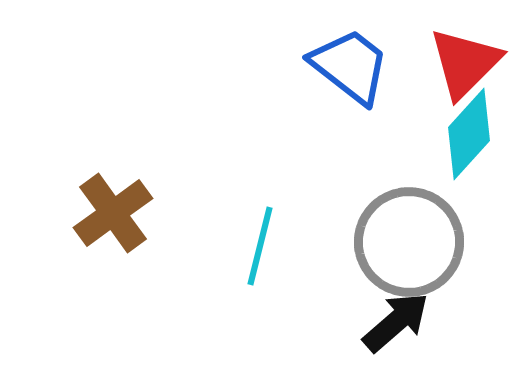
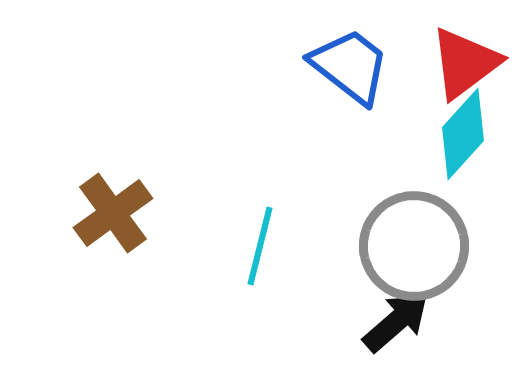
red triangle: rotated 8 degrees clockwise
cyan diamond: moved 6 px left
gray circle: moved 5 px right, 4 px down
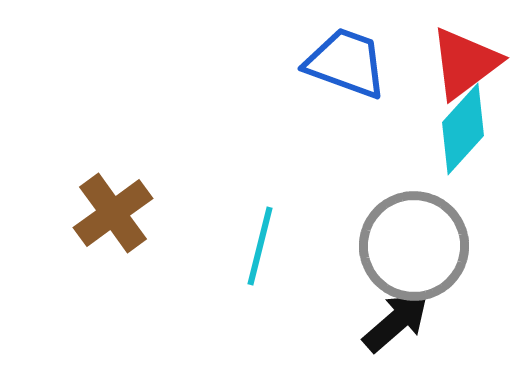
blue trapezoid: moved 4 px left, 3 px up; rotated 18 degrees counterclockwise
cyan diamond: moved 5 px up
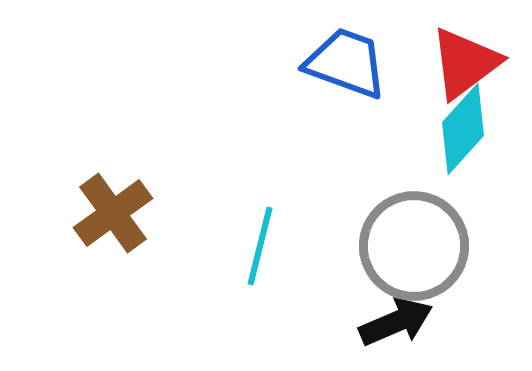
black arrow: rotated 18 degrees clockwise
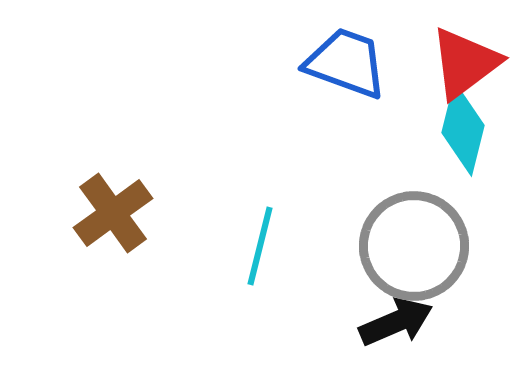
cyan diamond: rotated 28 degrees counterclockwise
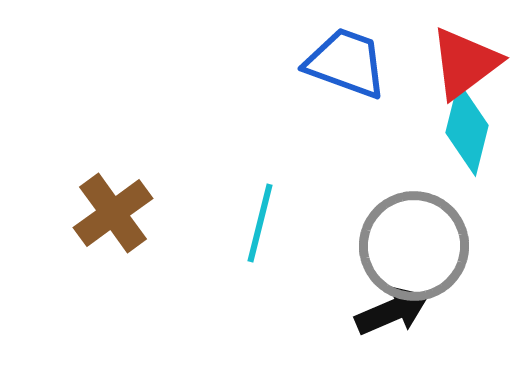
cyan diamond: moved 4 px right
cyan line: moved 23 px up
black arrow: moved 4 px left, 11 px up
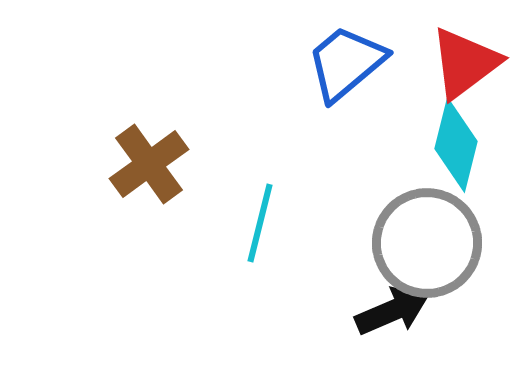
blue trapezoid: rotated 60 degrees counterclockwise
cyan diamond: moved 11 px left, 16 px down
brown cross: moved 36 px right, 49 px up
gray circle: moved 13 px right, 3 px up
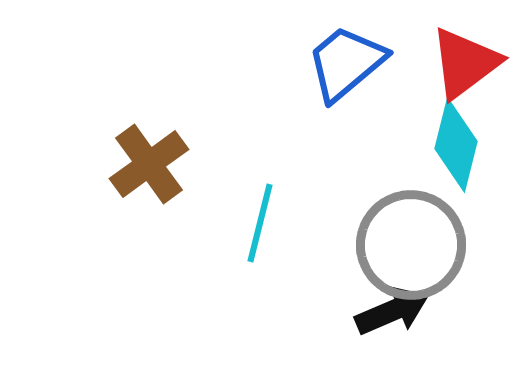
gray circle: moved 16 px left, 2 px down
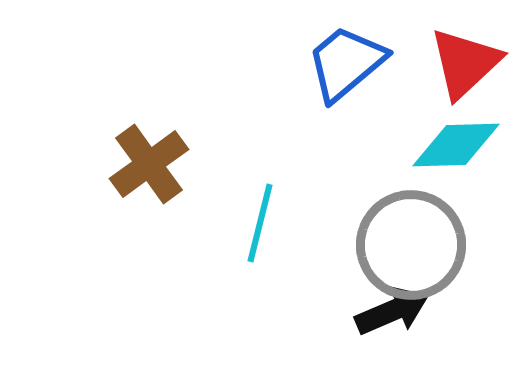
red triangle: rotated 6 degrees counterclockwise
cyan diamond: rotated 74 degrees clockwise
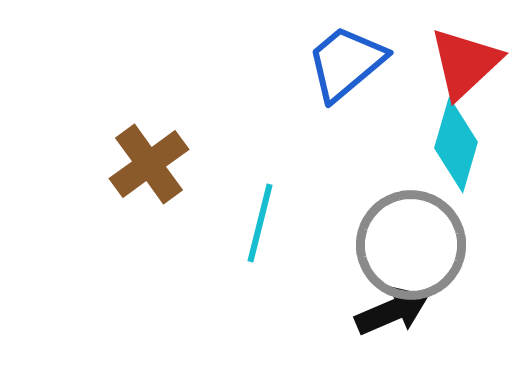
cyan diamond: rotated 72 degrees counterclockwise
